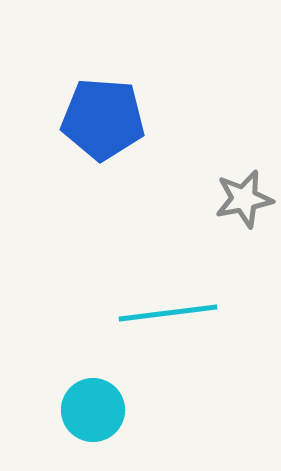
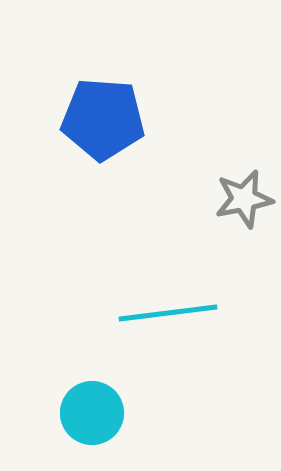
cyan circle: moved 1 px left, 3 px down
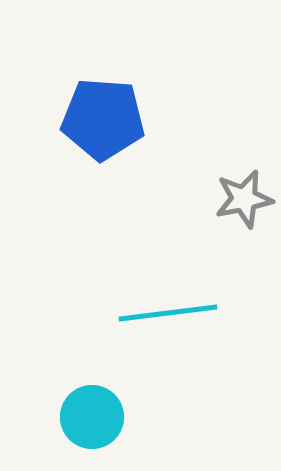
cyan circle: moved 4 px down
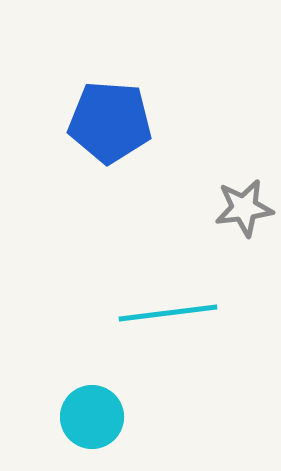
blue pentagon: moved 7 px right, 3 px down
gray star: moved 9 px down; rotated 4 degrees clockwise
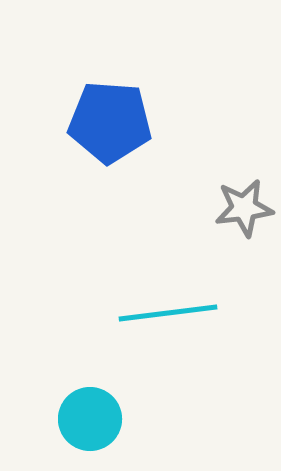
cyan circle: moved 2 px left, 2 px down
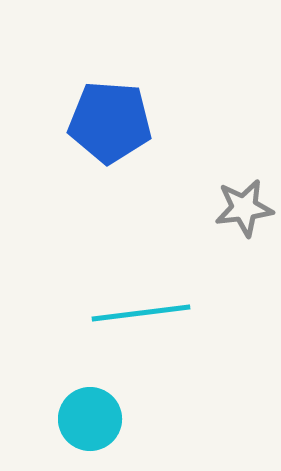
cyan line: moved 27 px left
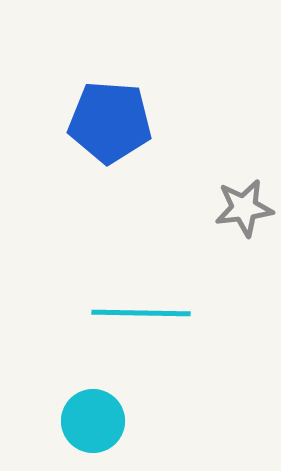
cyan line: rotated 8 degrees clockwise
cyan circle: moved 3 px right, 2 px down
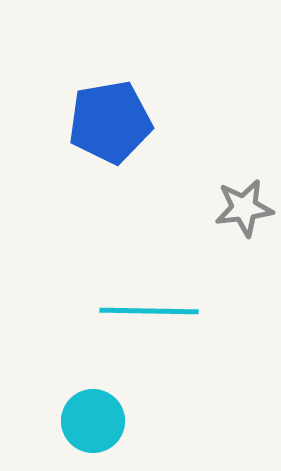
blue pentagon: rotated 14 degrees counterclockwise
cyan line: moved 8 px right, 2 px up
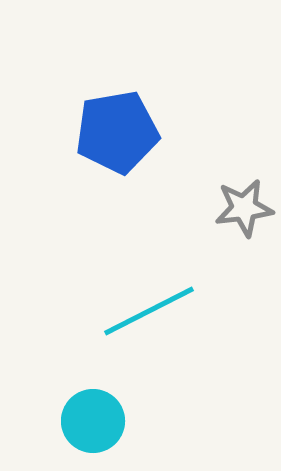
blue pentagon: moved 7 px right, 10 px down
cyan line: rotated 28 degrees counterclockwise
